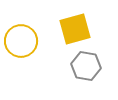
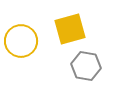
yellow square: moved 5 px left
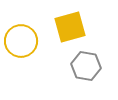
yellow square: moved 2 px up
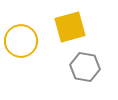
gray hexagon: moved 1 px left, 1 px down
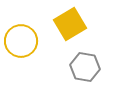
yellow square: moved 3 px up; rotated 16 degrees counterclockwise
